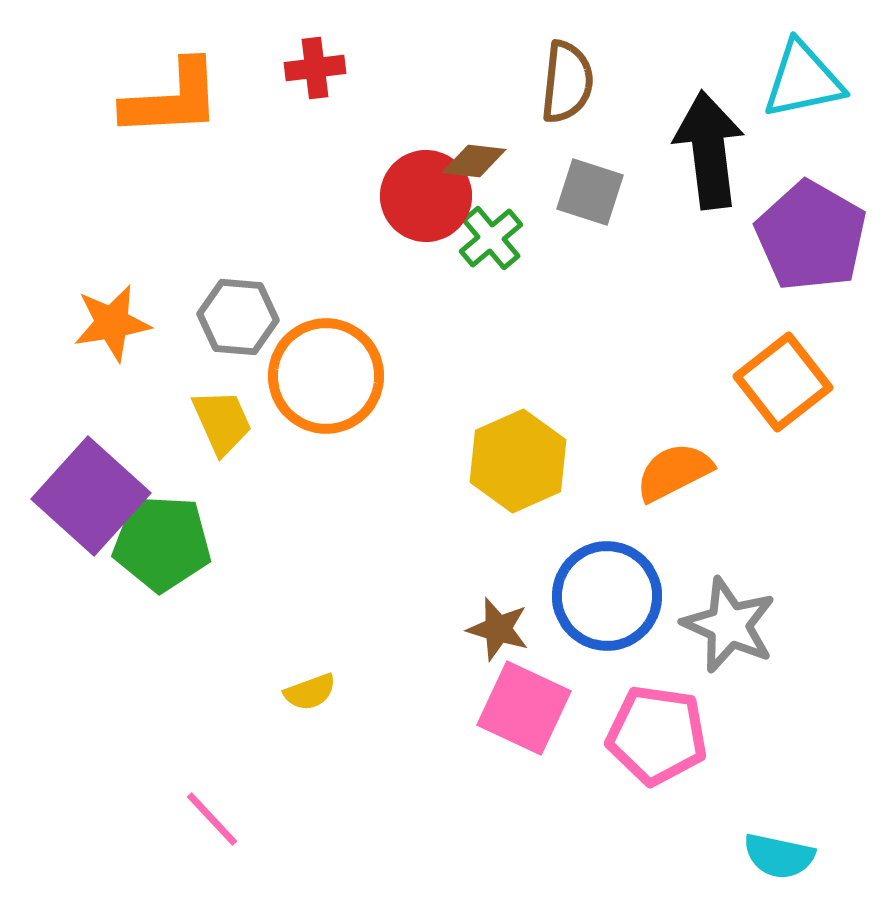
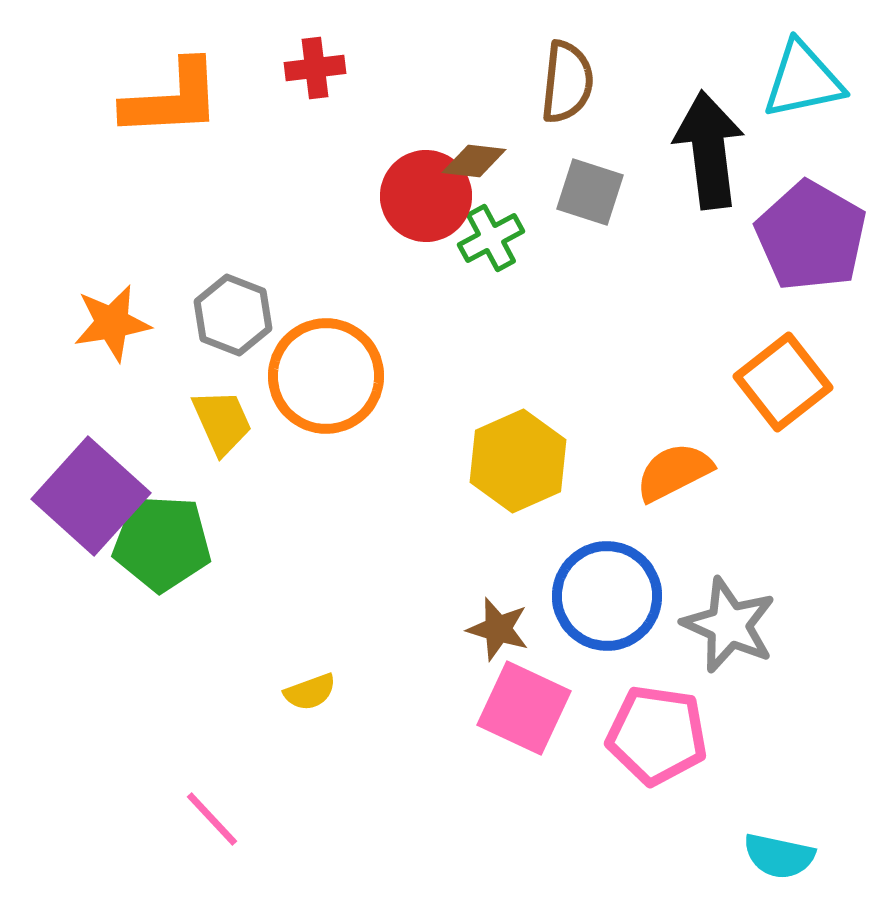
green cross: rotated 12 degrees clockwise
gray hexagon: moved 5 px left, 2 px up; rotated 16 degrees clockwise
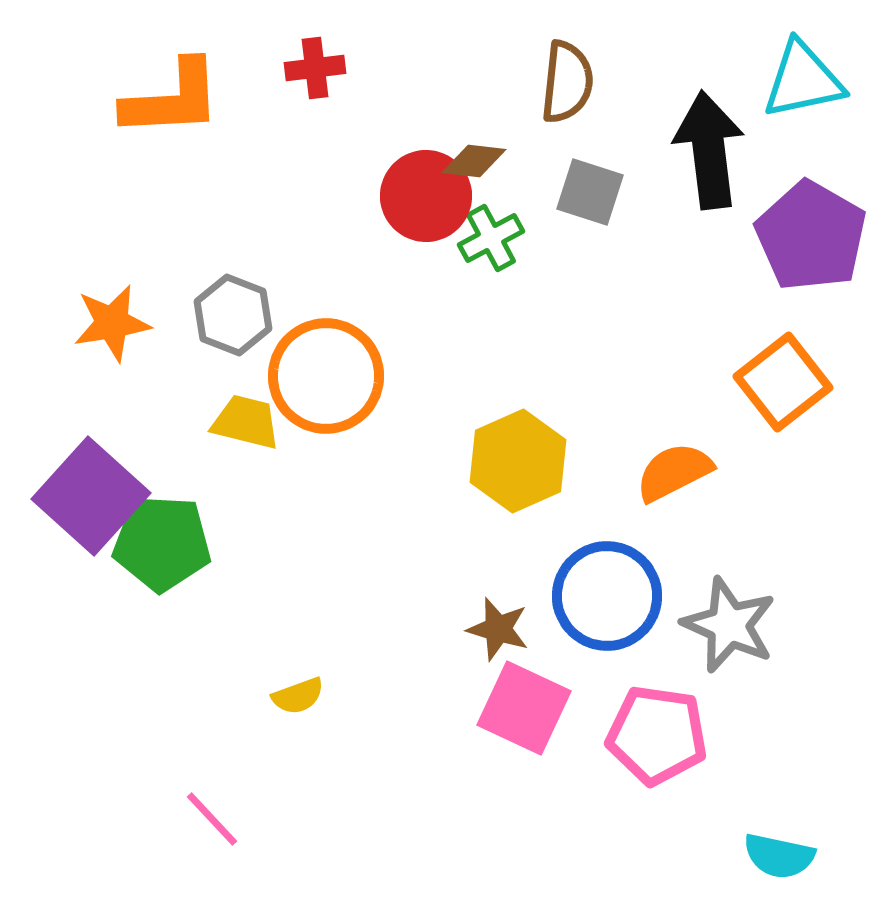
yellow trapezoid: moved 24 px right; rotated 52 degrees counterclockwise
yellow semicircle: moved 12 px left, 4 px down
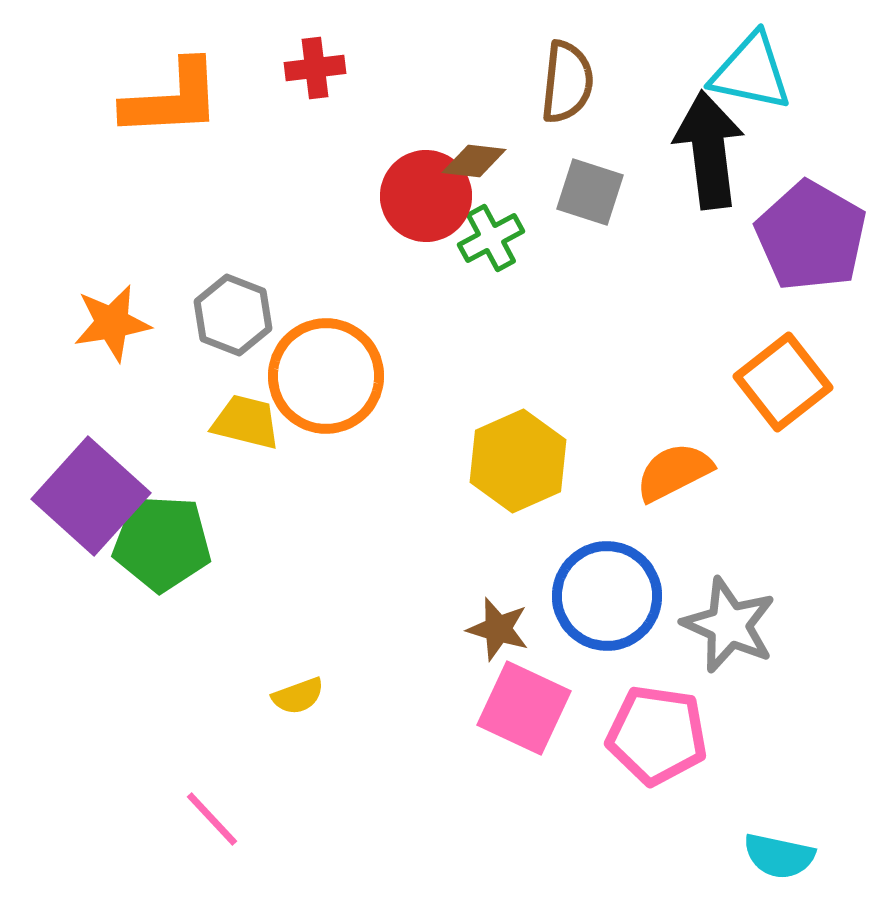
cyan triangle: moved 52 px left, 8 px up; rotated 24 degrees clockwise
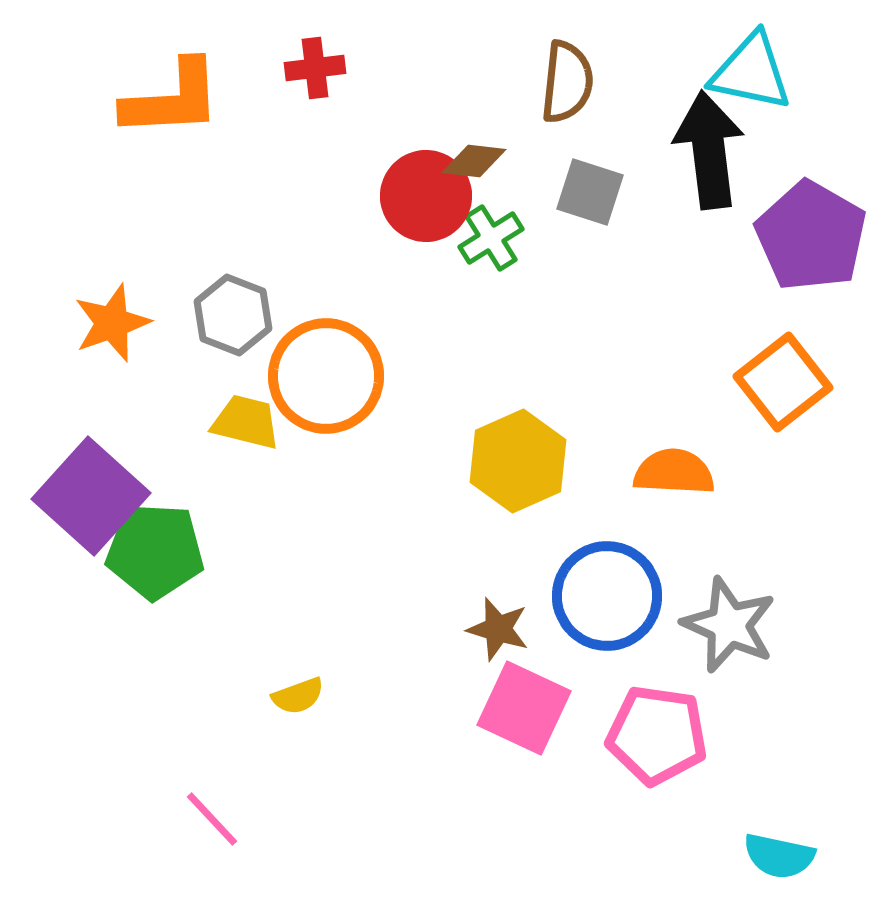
green cross: rotated 4 degrees counterclockwise
orange star: rotated 10 degrees counterclockwise
orange semicircle: rotated 30 degrees clockwise
green pentagon: moved 7 px left, 8 px down
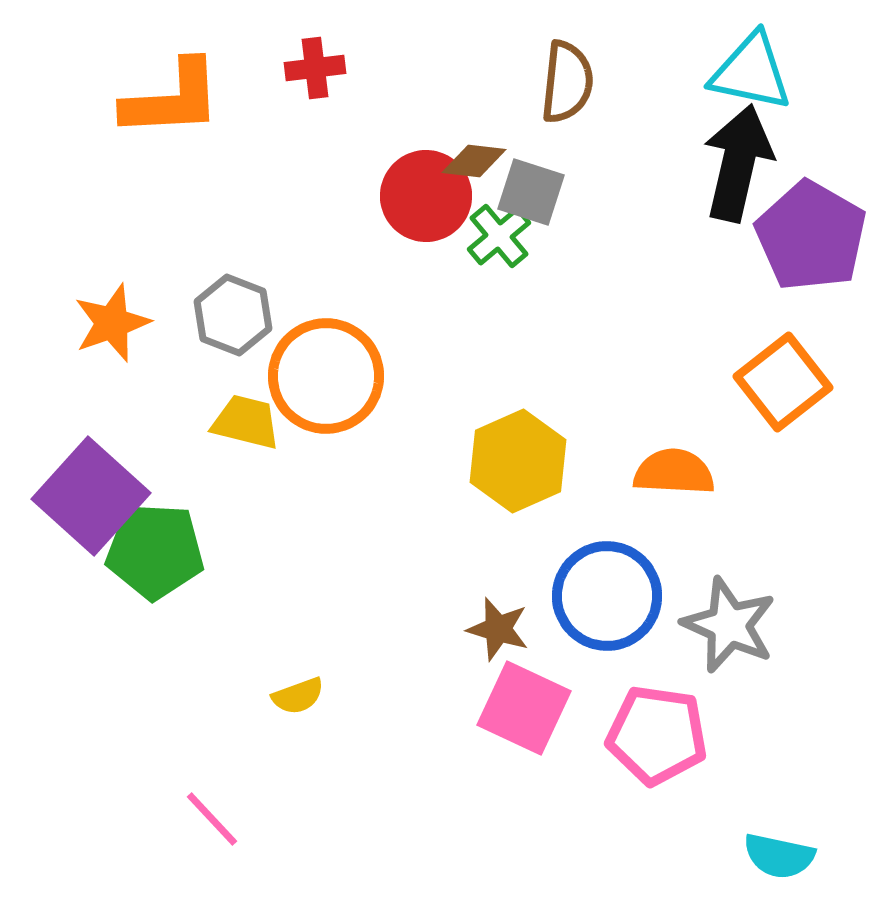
black arrow: moved 29 px right, 13 px down; rotated 20 degrees clockwise
gray square: moved 59 px left
green cross: moved 8 px right, 2 px up; rotated 8 degrees counterclockwise
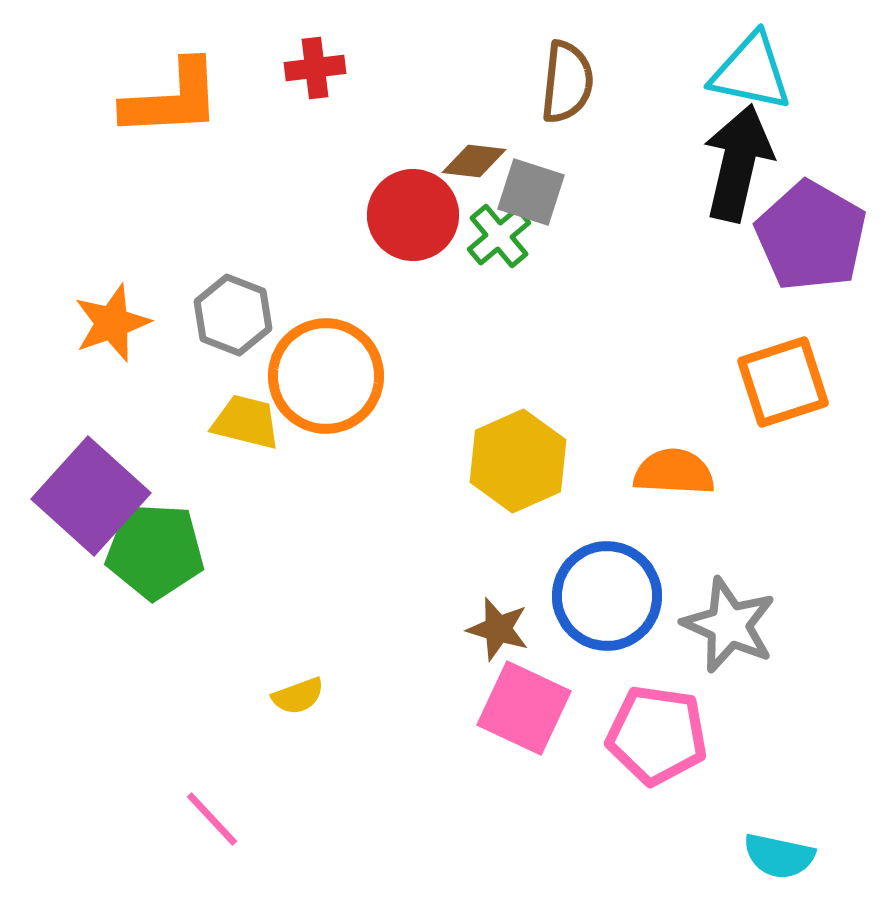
red circle: moved 13 px left, 19 px down
orange square: rotated 20 degrees clockwise
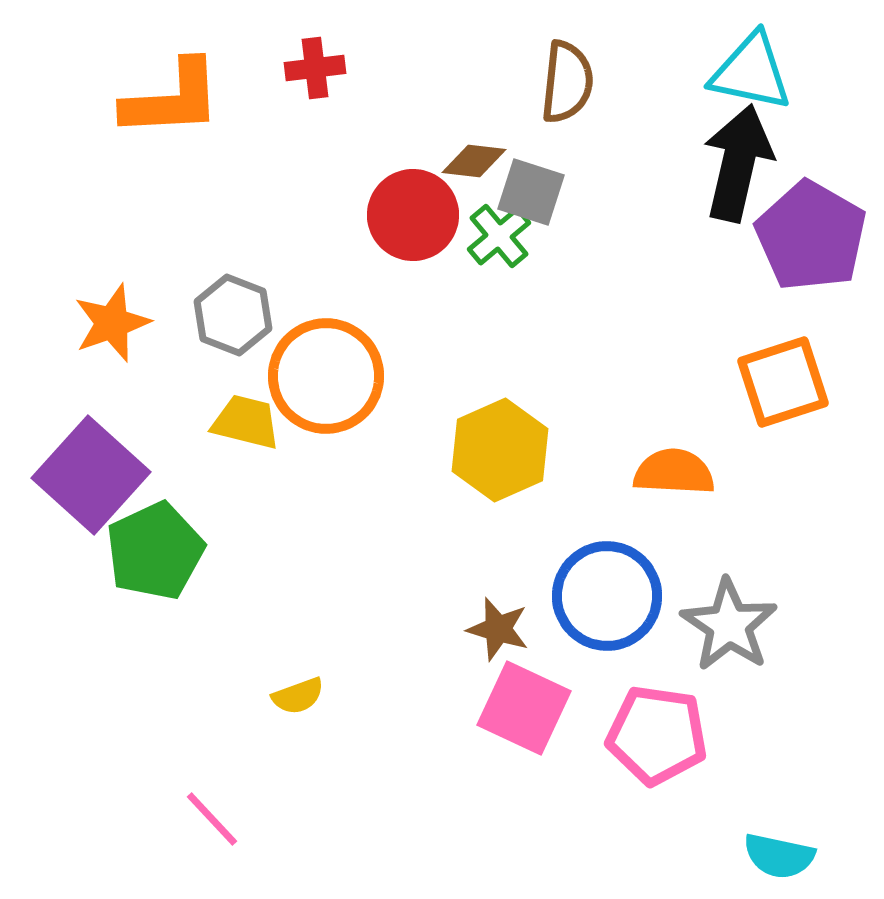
yellow hexagon: moved 18 px left, 11 px up
purple square: moved 21 px up
green pentagon: rotated 28 degrees counterclockwise
gray star: rotated 10 degrees clockwise
